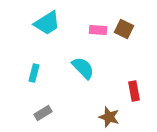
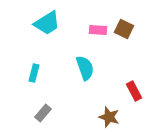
cyan semicircle: moved 2 px right; rotated 25 degrees clockwise
red rectangle: rotated 18 degrees counterclockwise
gray rectangle: rotated 18 degrees counterclockwise
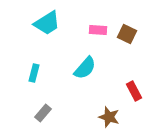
brown square: moved 3 px right, 5 px down
cyan semicircle: rotated 60 degrees clockwise
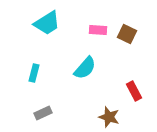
gray rectangle: rotated 24 degrees clockwise
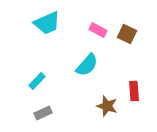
cyan trapezoid: rotated 8 degrees clockwise
pink rectangle: rotated 24 degrees clockwise
cyan semicircle: moved 2 px right, 3 px up
cyan rectangle: moved 3 px right, 8 px down; rotated 30 degrees clockwise
red rectangle: rotated 24 degrees clockwise
brown star: moved 2 px left, 11 px up
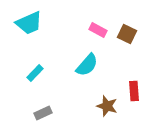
cyan trapezoid: moved 18 px left
cyan rectangle: moved 2 px left, 8 px up
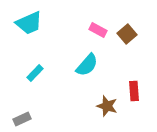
brown square: rotated 24 degrees clockwise
gray rectangle: moved 21 px left, 6 px down
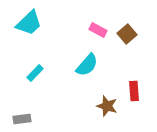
cyan trapezoid: rotated 20 degrees counterclockwise
gray rectangle: rotated 18 degrees clockwise
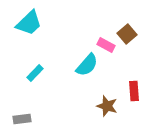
pink rectangle: moved 8 px right, 15 px down
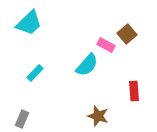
brown star: moved 9 px left, 10 px down
gray rectangle: rotated 60 degrees counterclockwise
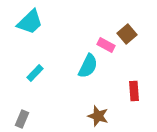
cyan trapezoid: moved 1 px right, 1 px up
cyan semicircle: moved 1 px right, 1 px down; rotated 15 degrees counterclockwise
